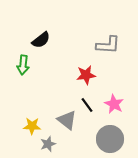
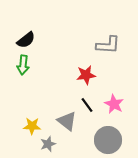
black semicircle: moved 15 px left
gray triangle: moved 1 px down
gray circle: moved 2 px left, 1 px down
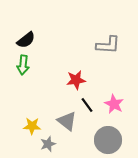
red star: moved 10 px left, 5 px down
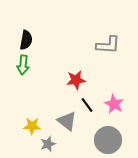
black semicircle: rotated 42 degrees counterclockwise
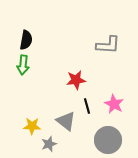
black line: moved 1 px down; rotated 21 degrees clockwise
gray triangle: moved 1 px left
gray star: moved 1 px right
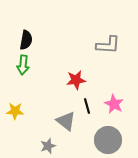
yellow star: moved 17 px left, 15 px up
gray star: moved 1 px left, 2 px down
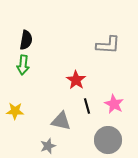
red star: rotated 30 degrees counterclockwise
gray triangle: moved 5 px left; rotated 25 degrees counterclockwise
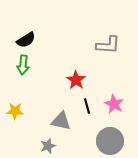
black semicircle: rotated 48 degrees clockwise
gray circle: moved 2 px right, 1 px down
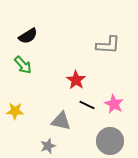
black semicircle: moved 2 px right, 4 px up
green arrow: rotated 48 degrees counterclockwise
black line: moved 1 px up; rotated 49 degrees counterclockwise
